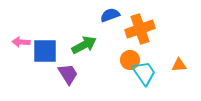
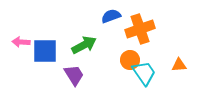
blue semicircle: moved 1 px right, 1 px down
purple trapezoid: moved 6 px right, 1 px down
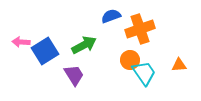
blue square: rotated 32 degrees counterclockwise
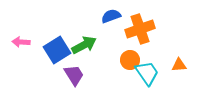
blue square: moved 12 px right, 1 px up
cyan trapezoid: moved 3 px right
